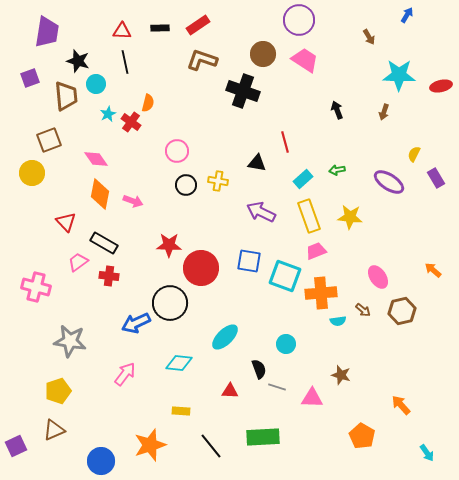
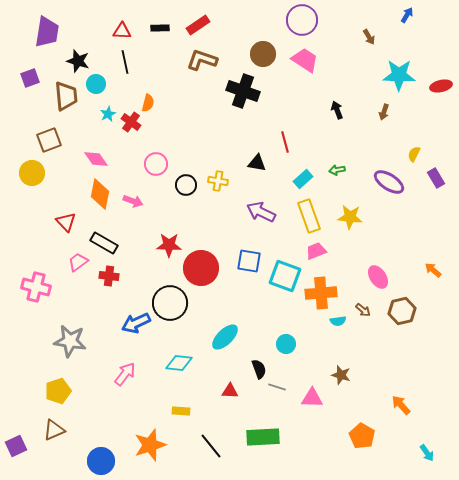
purple circle at (299, 20): moved 3 px right
pink circle at (177, 151): moved 21 px left, 13 px down
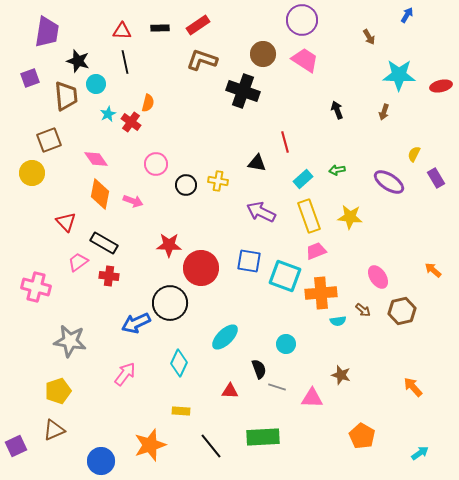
cyan diamond at (179, 363): rotated 72 degrees counterclockwise
orange arrow at (401, 405): moved 12 px right, 18 px up
cyan arrow at (427, 453): moved 7 px left; rotated 90 degrees counterclockwise
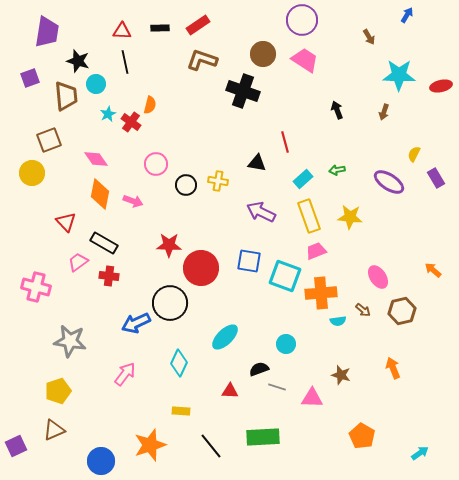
orange semicircle at (148, 103): moved 2 px right, 2 px down
black semicircle at (259, 369): rotated 90 degrees counterclockwise
orange arrow at (413, 387): moved 20 px left, 19 px up; rotated 20 degrees clockwise
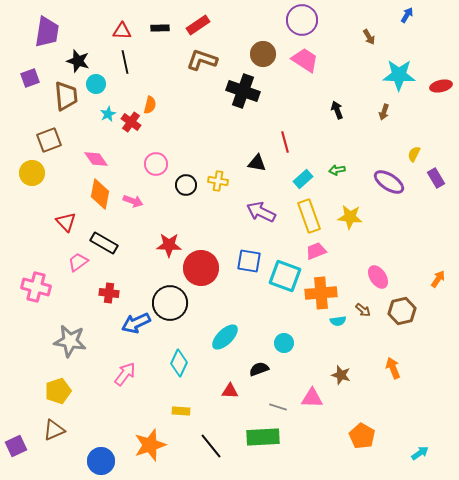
orange arrow at (433, 270): moved 5 px right, 9 px down; rotated 84 degrees clockwise
red cross at (109, 276): moved 17 px down
cyan circle at (286, 344): moved 2 px left, 1 px up
gray line at (277, 387): moved 1 px right, 20 px down
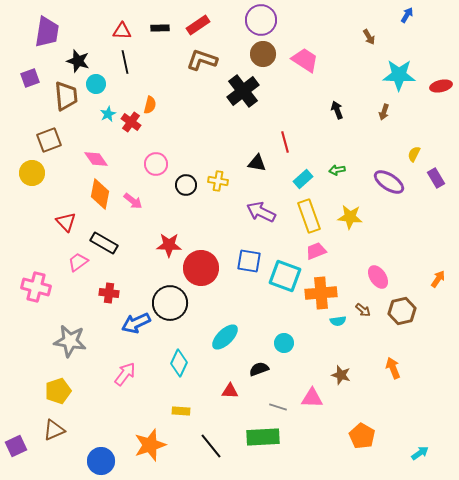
purple circle at (302, 20): moved 41 px left
black cross at (243, 91): rotated 32 degrees clockwise
pink arrow at (133, 201): rotated 18 degrees clockwise
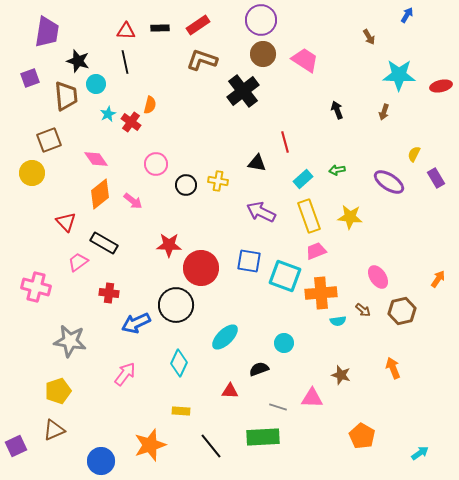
red triangle at (122, 31): moved 4 px right
orange diamond at (100, 194): rotated 40 degrees clockwise
black circle at (170, 303): moved 6 px right, 2 px down
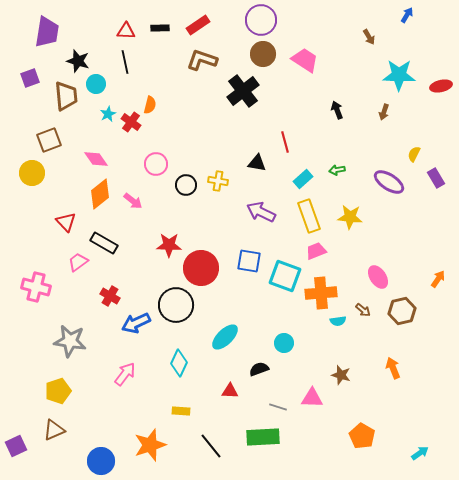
red cross at (109, 293): moved 1 px right, 3 px down; rotated 24 degrees clockwise
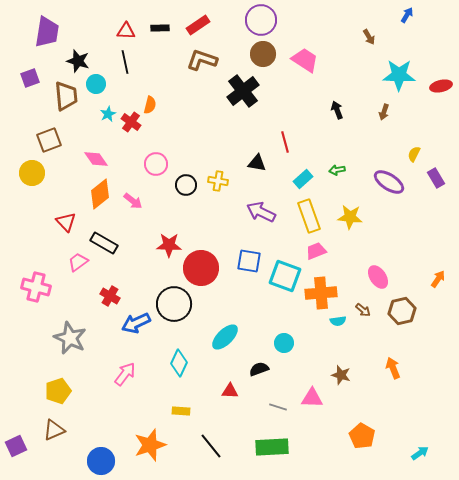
black circle at (176, 305): moved 2 px left, 1 px up
gray star at (70, 341): moved 3 px up; rotated 16 degrees clockwise
green rectangle at (263, 437): moved 9 px right, 10 px down
